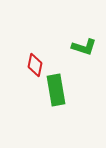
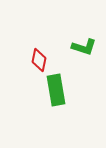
red diamond: moved 4 px right, 5 px up
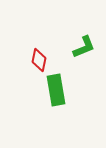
green L-shape: rotated 40 degrees counterclockwise
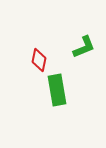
green rectangle: moved 1 px right
